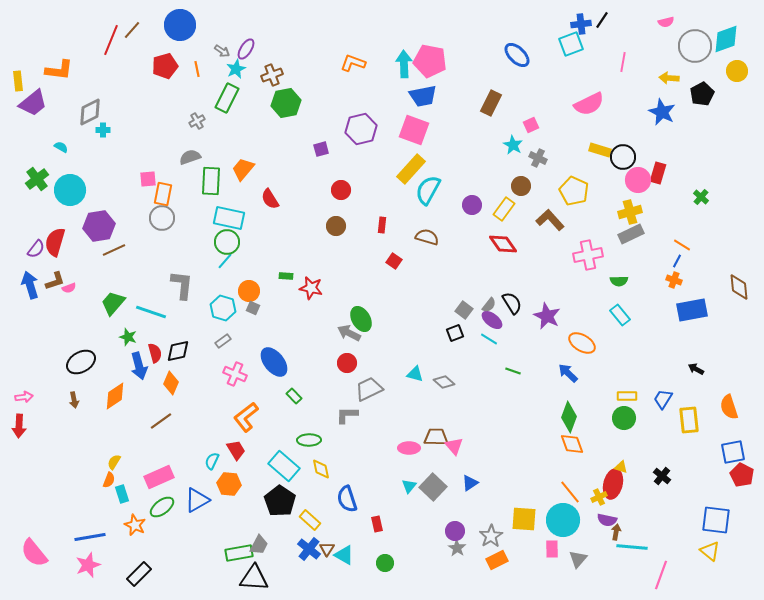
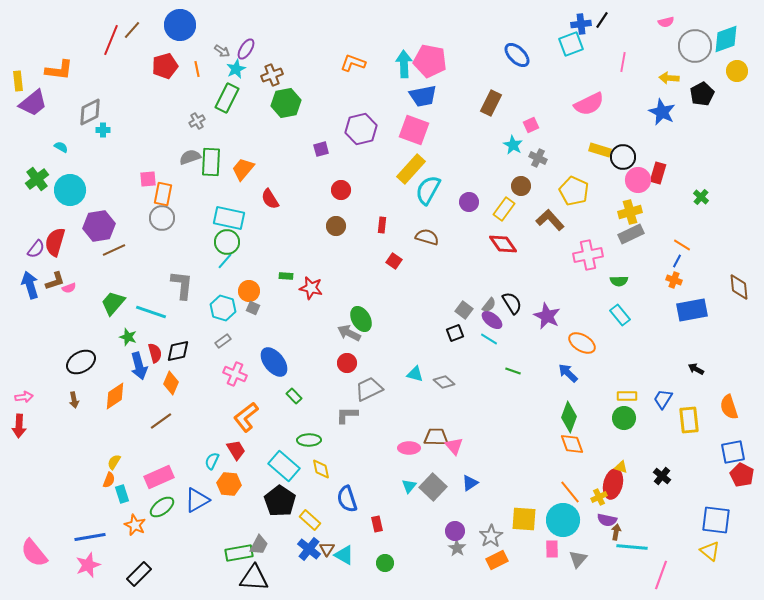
green rectangle at (211, 181): moved 19 px up
purple circle at (472, 205): moved 3 px left, 3 px up
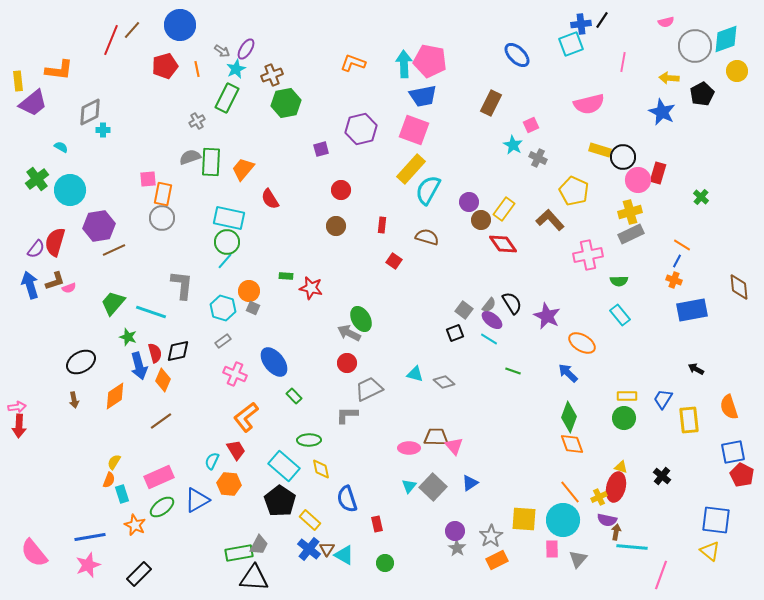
pink semicircle at (589, 104): rotated 12 degrees clockwise
brown circle at (521, 186): moved 40 px left, 34 px down
orange diamond at (171, 383): moved 8 px left, 3 px up
pink arrow at (24, 397): moved 7 px left, 10 px down
red ellipse at (613, 484): moved 3 px right, 3 px down
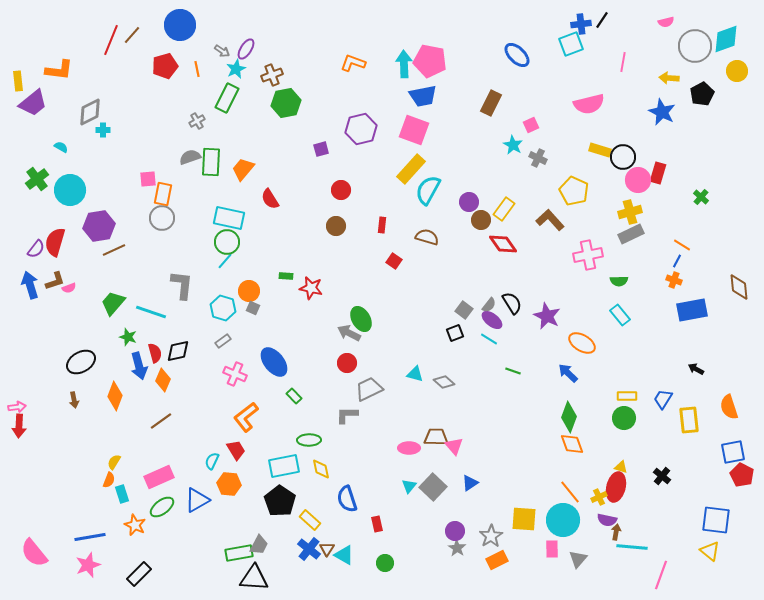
brown line at (132, 30): moved 5 px down
orange diamond at (115, 396): rotated 36 degrees counterclockwise
cyan rectangle at (284, 466): rotated 52 degrees counterclockwise
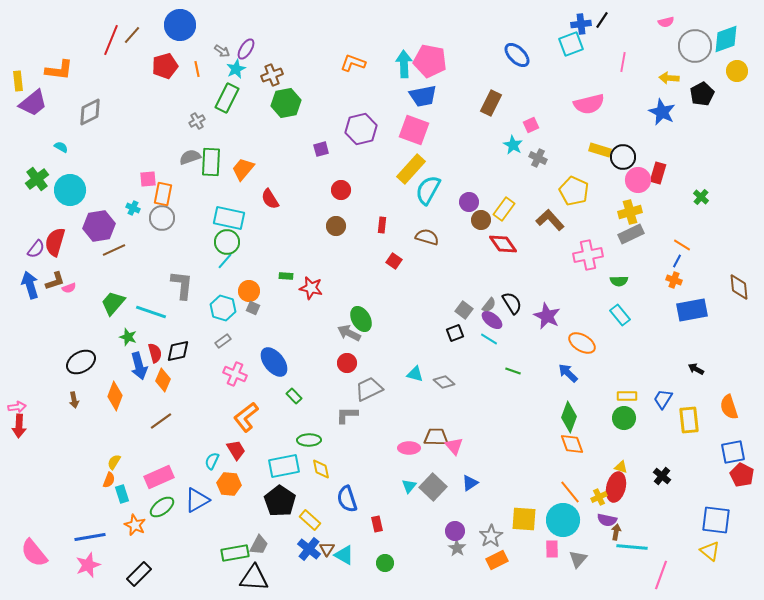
cyan cross at (103, 130): moved 30 px right, 78 px down; rotated 24 degrees clockwise
green rectangle at (239, 553): moved 4 px left
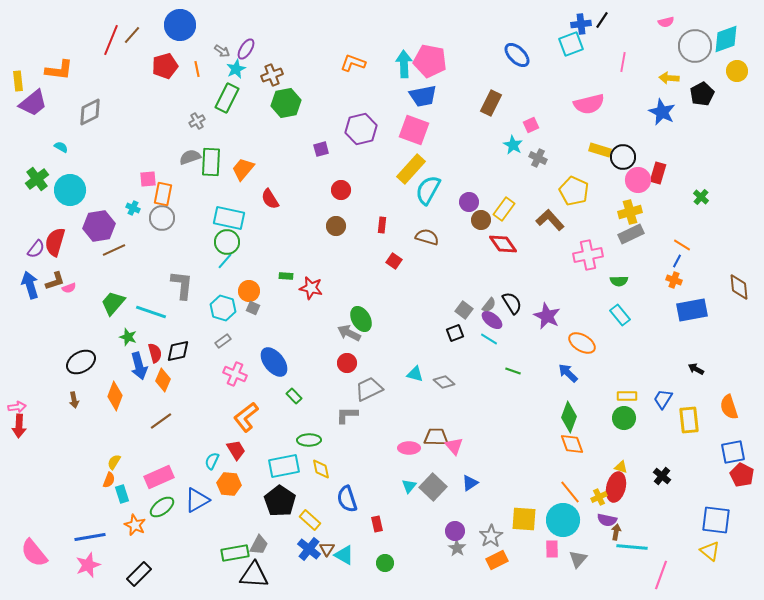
black triangle at (254, 578): moved 3 px up
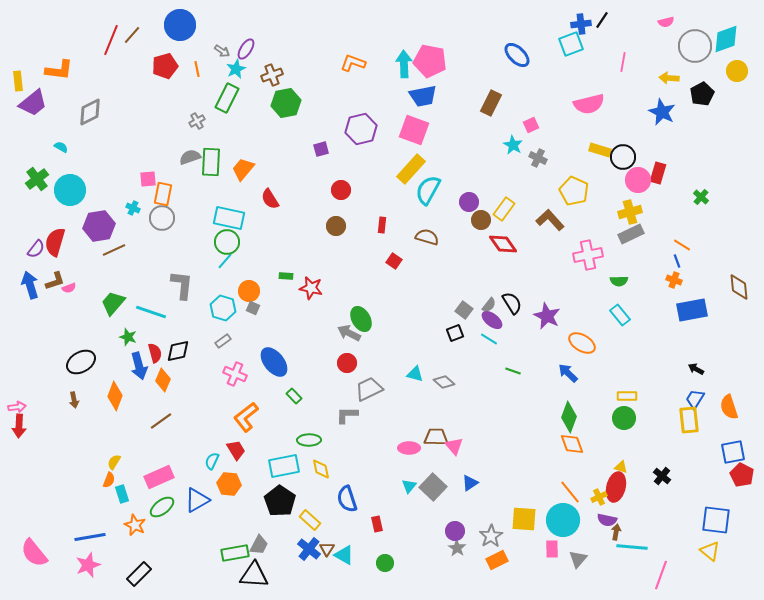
blue line at (677, 261): rotated 48 degrees counterclockwise
blue trapezoid at (663, 399): moved 32 px right
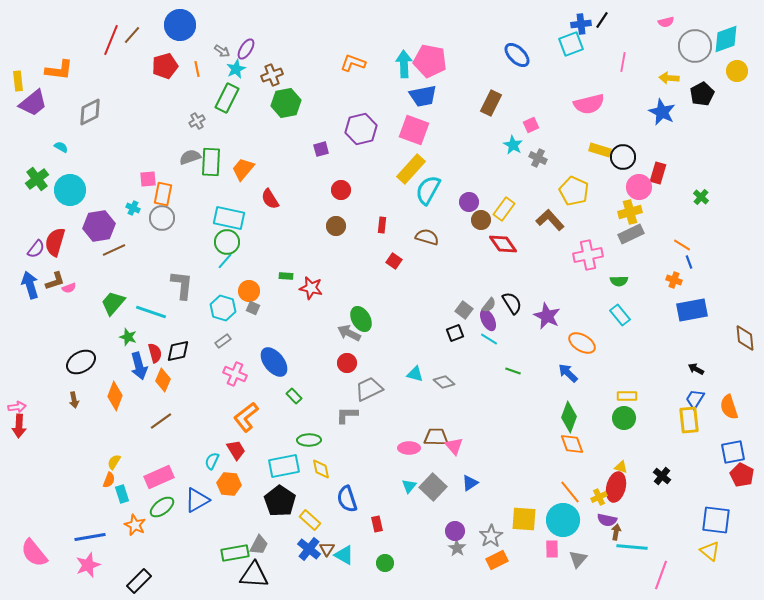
pink circle at (638, 180): moved 1 px right, 7 px down
blue line at (677, 261): moved 12 px right, 1 px down
brown diamond at (739, 287): moved 6 px right, 51 px down
purple ellipse at (492, 320): moved 4 px left; rotated 25 degrees clockwise
black rectangle at (139, 574): moved 7 px down
